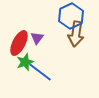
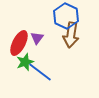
blue hexagon: moved 5 px left; rotated 10 degrees counterclockwise
brown arrow: moved 5 px left, 1 px down
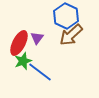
brown arrow: rotated 40 degrees clockwise
green star: moved 2 px left, 1 px up
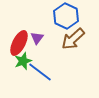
brown arrow: moved 2 px right, 4 px down
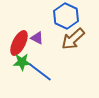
purple triangle: rotated 40 degrees counterclockwise
green star: moved 1 px left, 1 px down; rotated 18 degrees clockwise
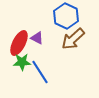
blue line: rotated 20 degrees clockwise
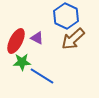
red ellipse: moved 3 px left, 2 px up
blue line: moved 2 px right, 4 px down; rotated 25 degrees counterclockwise
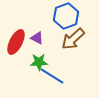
blue hexagon: rotated 15 degrees clockwise
red ellipse: moved 1 px down
green star: moved 17 px right
blue line: moved 10 px right
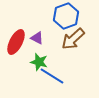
green star: rotated 18 degrees clockwise
